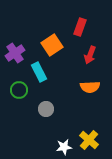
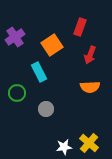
purple cross: moved 16 px up
green circle: moved 2 px left, 3 px down
yellow cross: moved 3 px down
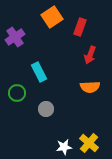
orange square: moved 28 px up
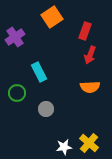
red rectangle: moved 5 px right, 4 px down
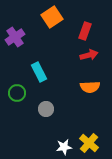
red arrow: moved 1 px left; rotated 126 degrees counterclockwise
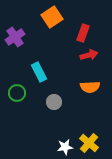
red rectangle: moved 2 px left, 2 px down
gray circle: moved 8 px right, 7 px up
white star: moved 1 px right
